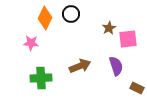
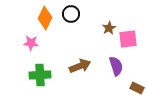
green cross: moved 1 px left, 3 px up
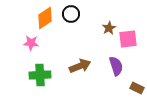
orange diamond: rotated 30 degrees clockwise
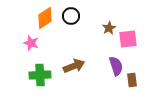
black circle: moved 2 px down
pink star: rotated 14 degrees clockwise
brown arrow: moved 6 px left
brown rectangle: moved 5 px left, 8 px up; rotated 56 degrees clockwise
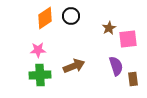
pink star: moved 7 px right, 7 px down; rotated 21 degrees counterclockwise
brown rectangle: moved 1 px right, 1 px up
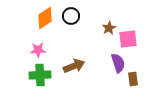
purple semicircle: moved 2 px right, 3 px up
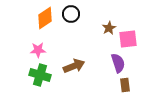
black circle: moved 2 px up
green cross: rotated 20 degrees clockwise
brown rectangle: moved 8 px left, 6 px down
